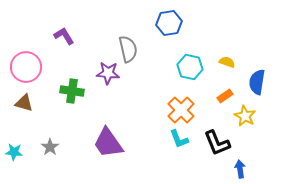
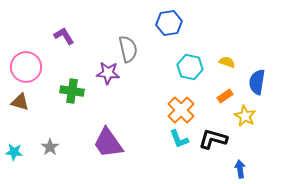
brown triangle: moved 4 px left, 1 px up
black L-shape: moved 4 px left, 4 px up; rotated 128 degrees clockwise
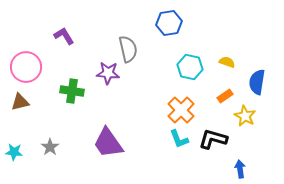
brown triangle: rotated 30 degrees counterclockwise
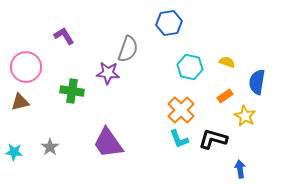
gray semicircle: rotated 32 degrees clockwise
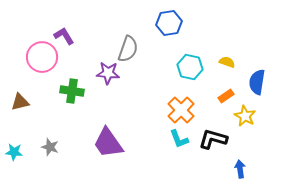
pink circle: moved 16 px right, 10 px up
orange rectangle: moved 1 px right
gray star: rotated 18 degrees counterclockwise
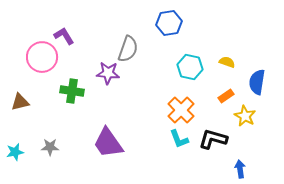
gray star: rotated 18 degrees counterclockwise
cyan star: moved 1 px right; rotated 18 degrees counterclockwise
